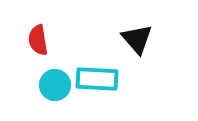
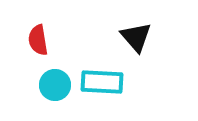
black triangle: moved 1 px left, 2 px up
cyan rectangle: moved 5 px right, 3 px down
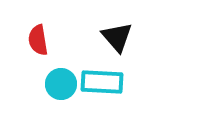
black triangle: moved 19 px left
cyan circle: moved 6 px right, 1 px up
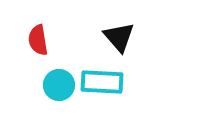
black triangle: moved 2 px right
cyan circle: moved 2 px left, 1 px down
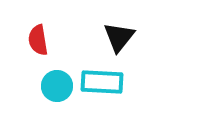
black triangle: rotated 20 degrees clockwise
cyan circle: moved 2 px left, 1 px down
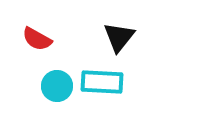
red semicircle: moved 1 px left, 1 px up; rotated 52 degrees counterclockwise
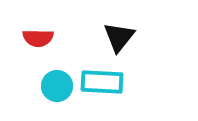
red semicircle: moved 1 px right, 1 px up; rotated 28 degrees counterclockwise
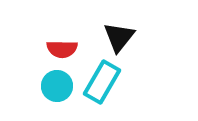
red semicircle: moved 24 px right, 11 px down
cyan rectangle: rotated 63 degrees counterclockwise
